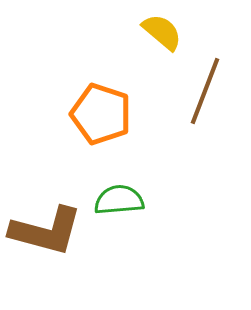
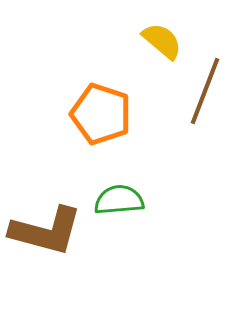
yellow semicircle: moved 9 px down
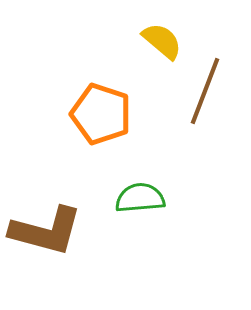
green semicircle: moved 21 px right, 2 px up
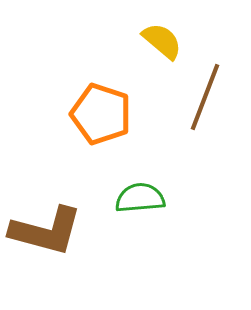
brown line: moved 6 px down
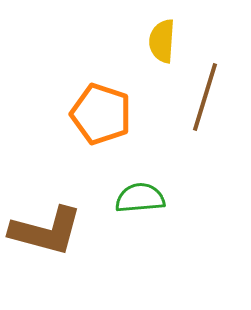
yellow semicircle: rotated 126 degrees counterclockwise
brown line: rotated 4 degrees counterclockwise
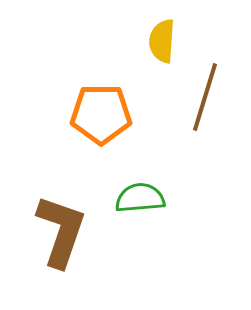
orange pentagon: rotated 18 degrees counterclockwise
brown L-shape: moved 15 px right; rotated 86 degrees counterclockwise
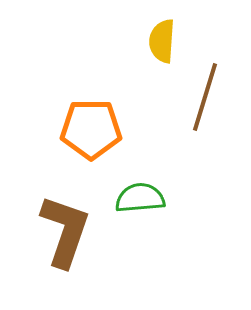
orange pentagon: moved 10 px left, 15 px down
brown L-shape: moved 4 px right
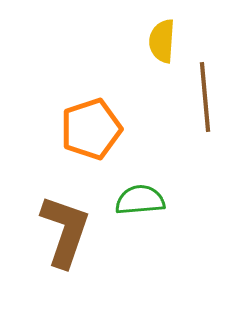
brown line: rotated 22 degrees counterclockwise
orange pentagon: rotated 18 degrees counterclockwise
green semicircle: moved 2 px down
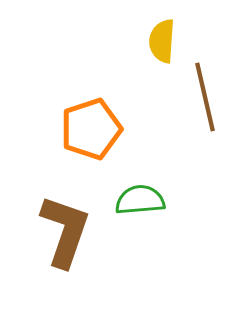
brown line: rotated 8 degrees counterclockwise
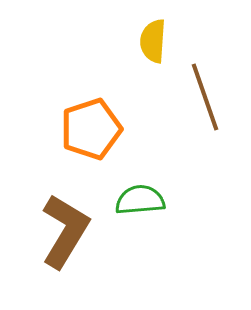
yellow semicircle: moved 9 px left
brown line: rotated 6 degrees counterclockwise
brown L-shape: rotated 12 degrees clockwise
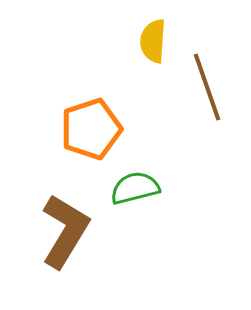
brown line: moved 2 px right, 10 px up
green semicircle: moved 5 px left, 12 px up; rotated 9 degrees counterclockwise
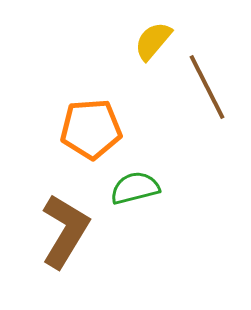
yellow semicircle: rotated 36 degrees clockwise
brown line: rotated 8 degrees counterclockwise
orange pentagon: rotated 14 degrees clockwise
